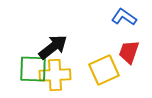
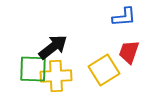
blue L-shape: rotated 140 degrees clockwise
yellow square: rotated 8 degrees counterclockwise
yellow cross: moved 1 px right, 1 px down
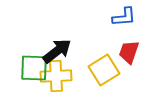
black arrow: moved 4 px right, 4 px down
green square: moved 1 px right, 1 px up
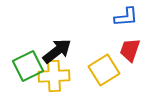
blue L-shape: moved 2 px right
red trapezoid: moved 1 px right, 2 px up
green square: moved 6 px left, 2 px up; rotated 28 degrees counterclockwise
yellow cross: moved 2 px left
